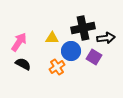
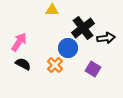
black cross: rotated 25 degrees counterclockwise
yellow triangle: moved 28 px up
blue circle: moved 3 px left, 3 px up
purple square: moved 1 px left, 12 px down
orange cross: moved 2 px left, 2 px up; rotated 14 degrees counterclockwise
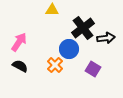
blue circle: moved 1 px right, 1 px down
black semicircle: moved 3 px left, 2 px down
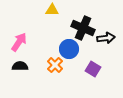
black cross: rotated 30 degrees counterclockwise
black semicircle: rotated 28 degrees counterclockwise
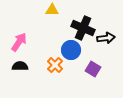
blue circle: moved 2 px right, 1 px down
